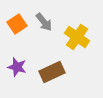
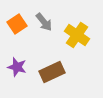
yellow cross: moved 2 px up
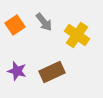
orange square: moved 2 px left, 1 px down
purple star: moved 4 px down
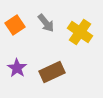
gray arrow: moved 2 px right, 1 px down
yellow cross: moved 3 px right, 3 px up
purple star: moved 3 px up; rotated 18 degrees clockwise
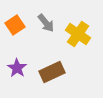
yellow cross: moved 2 px left, 2 px down
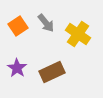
orange square: moved 3 px right, 1 px down
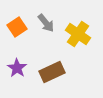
orange square: moved 1 px left, 1 px down
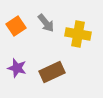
orange square: moved 1 px left, 1 px up
yellow cross: rotated 25 degrees counterclockwise
purple star: rotated 18 degrees counterclockwise
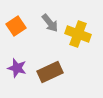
gray arrow: moved 4 px right
yellow cross: rotated 10 degrees clockwise
brown rectangle: moved 2 px left
